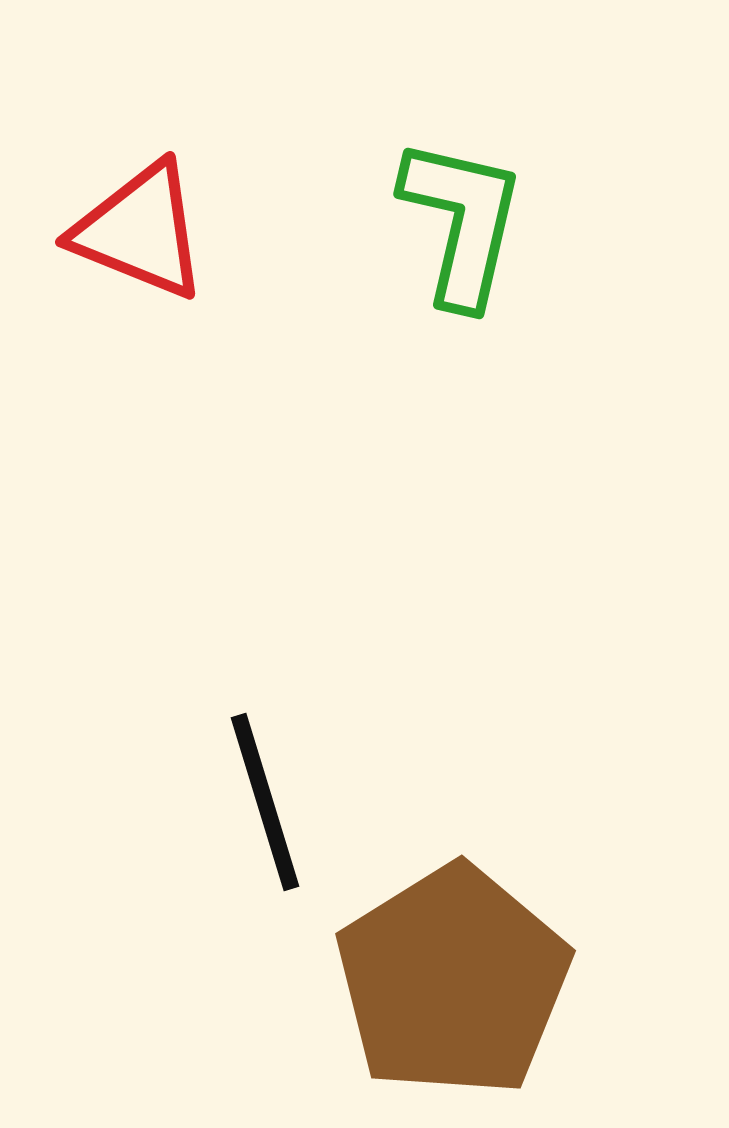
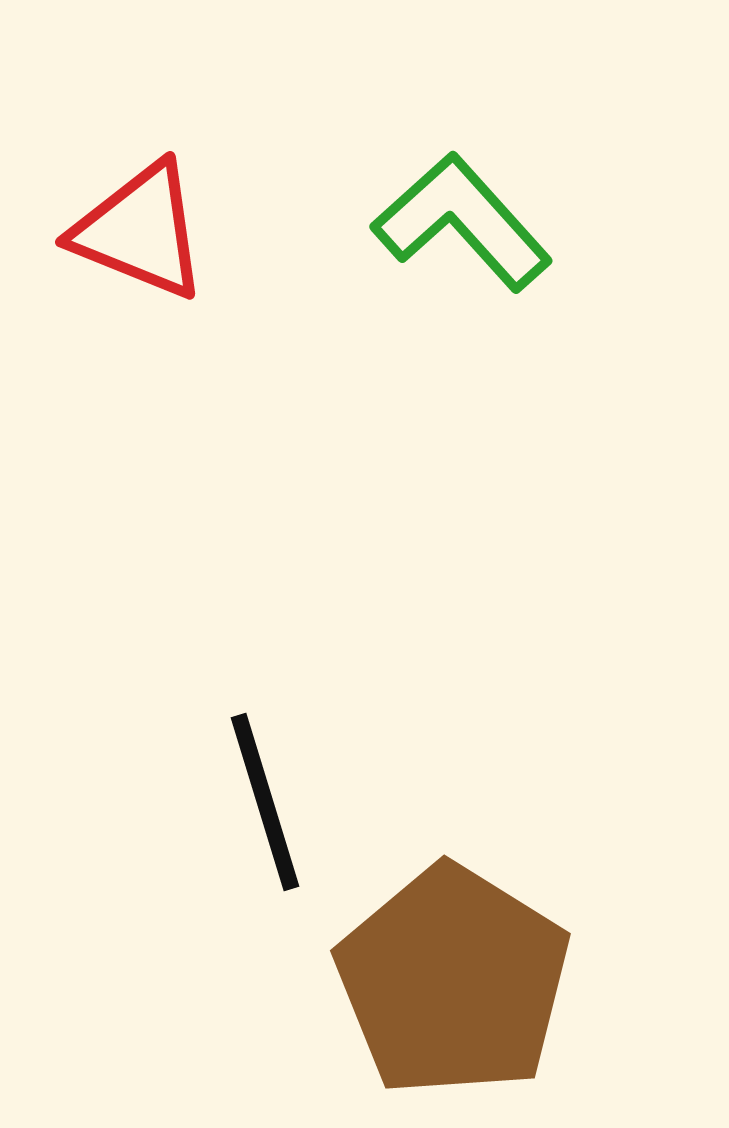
green L-shape: rotated 55 degrees counterclockwise
brown pentagon: rotated 8 degrees counterclockwise
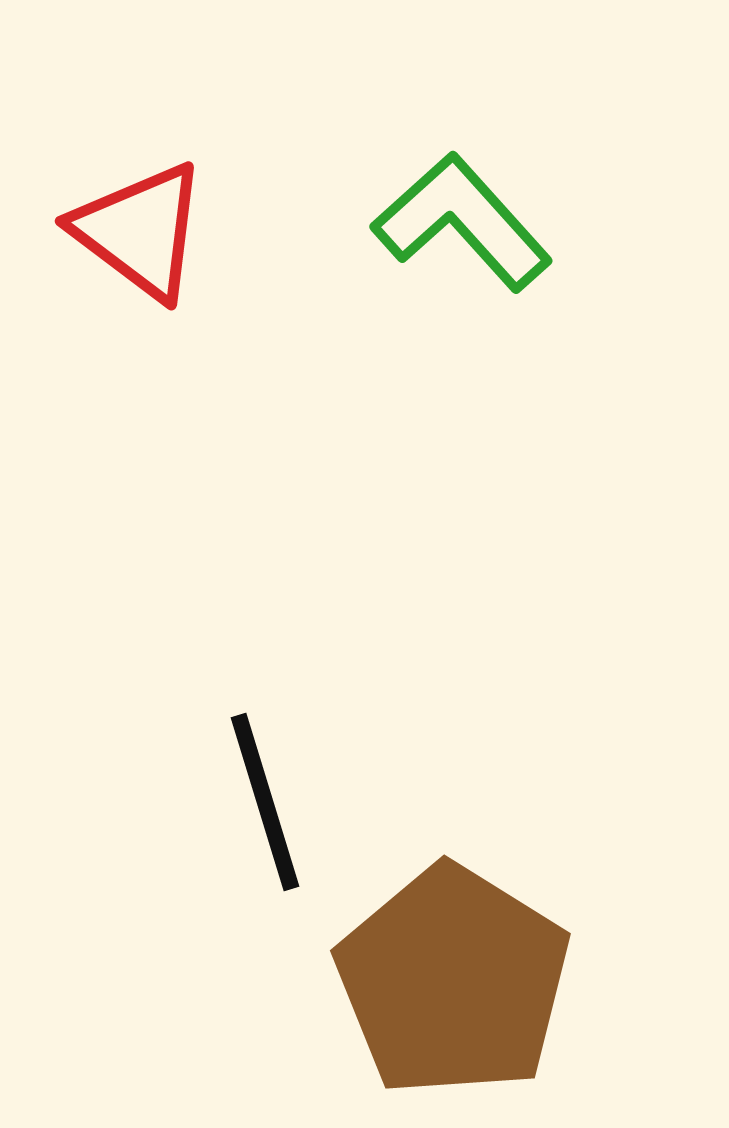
red triangle: rotated 15 degrees clockwise
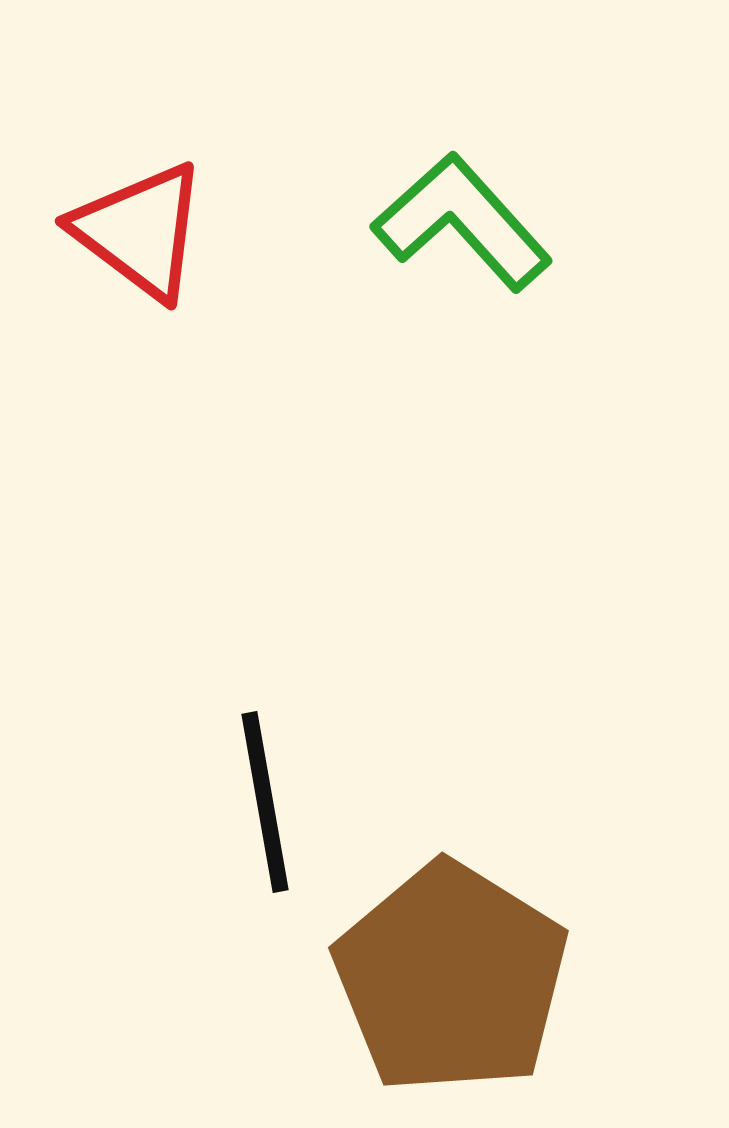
black line: rotated 7 degrees clockwise
brown pentagon: moved 2 px left, 3 px up
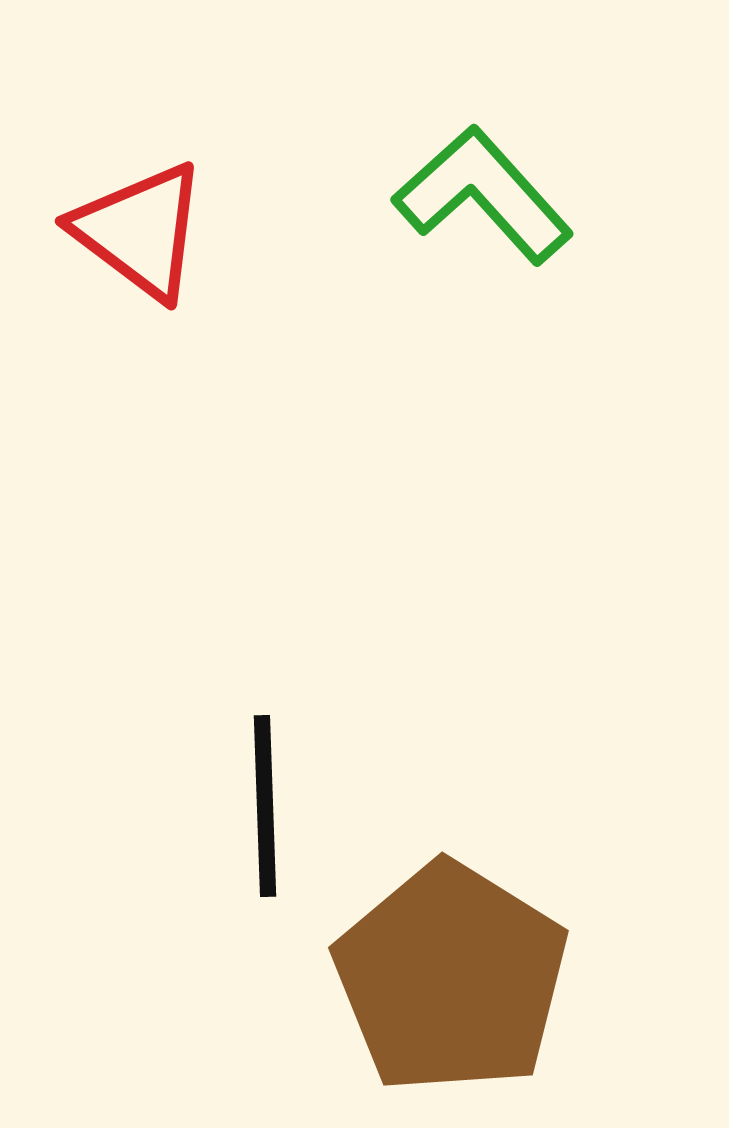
green L-shape: moved 21 px right, 27 px up
black line: moved 4 px down; rotated 8 degrees clockwise
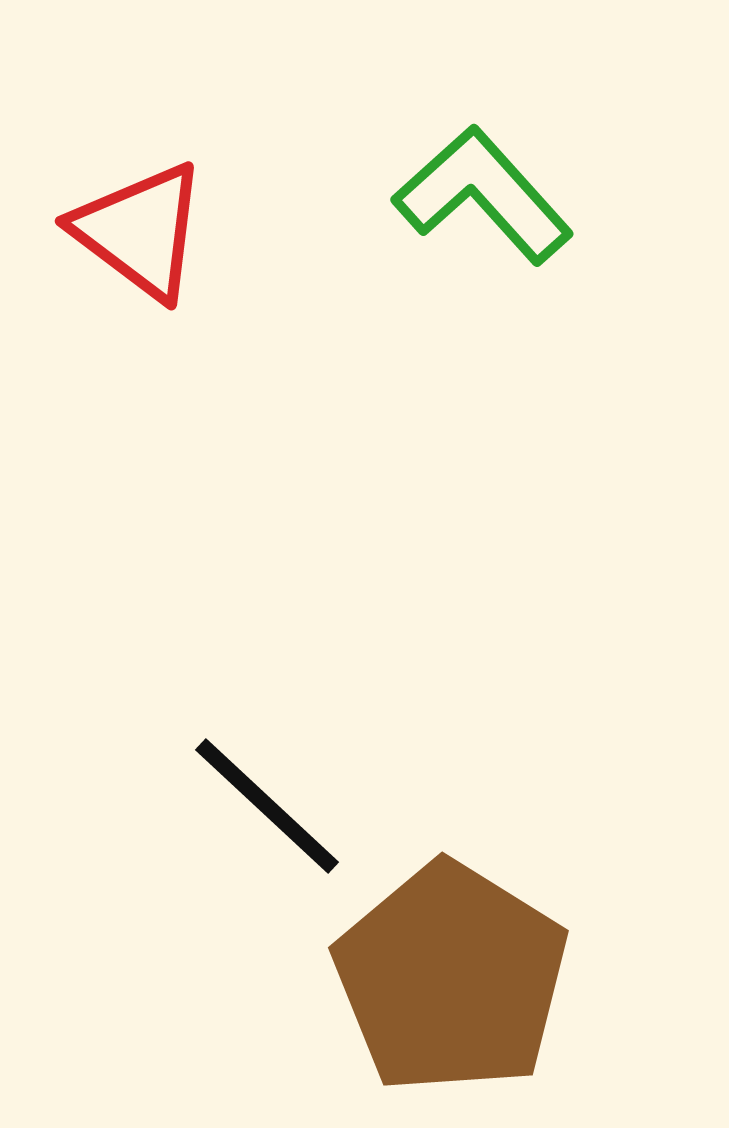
black line: moved 2 px right; rotated 45 degrees counterclockwise
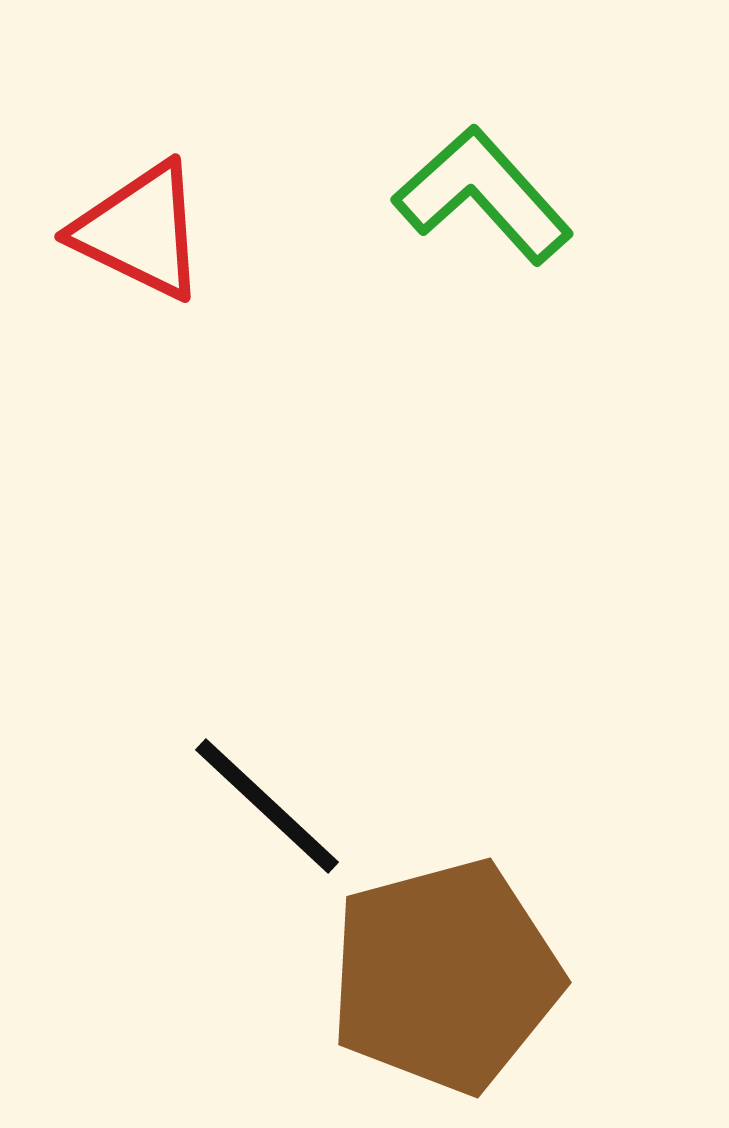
red triangle: rotated 11 degrees counterclockwise
brown pentagon: moved 6 px left, 2 px up; rotated 25 degrees clockwise
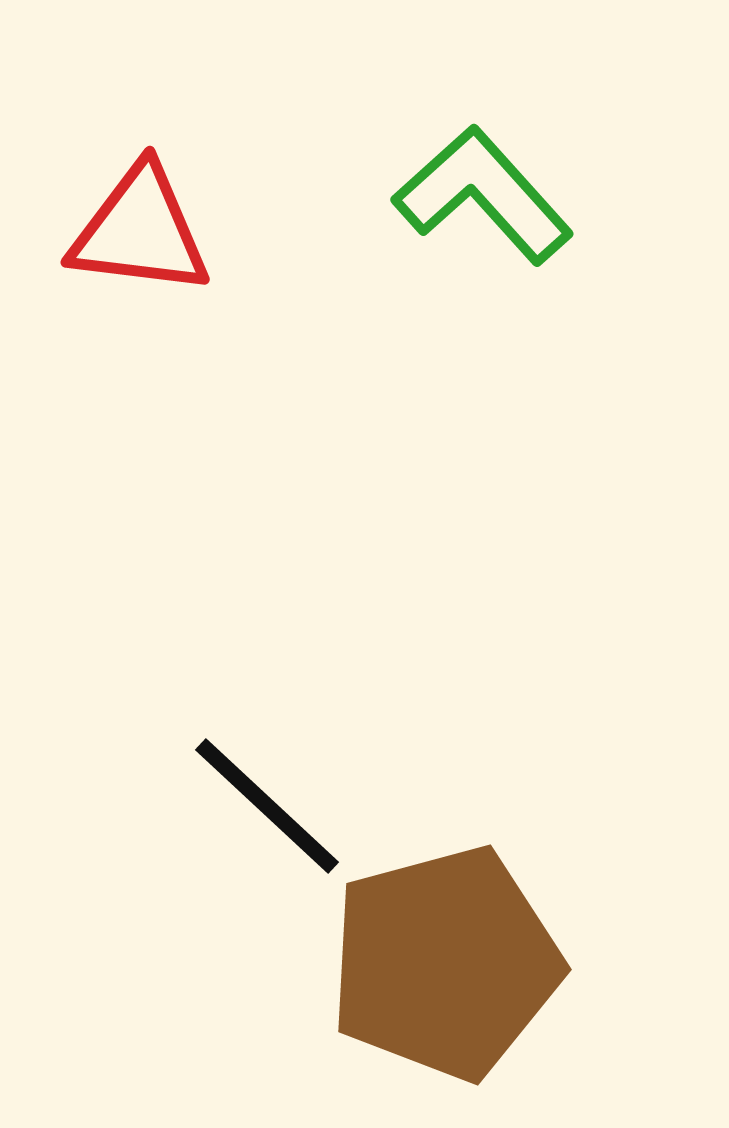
red triangle: rotated 19 degrees counterclockwise
brown pentagon: moved 13 px up
